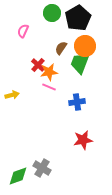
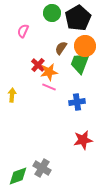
yellow arrow: rotated 72 degrees counterclockwise
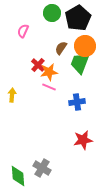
green diamond: rotated 75 degrees counterclockwise
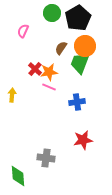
red cross: moved 3 px left, 4 px down
gray cross: moved 4 px right, 10 px up; rotated 24 degrees counterclockwise
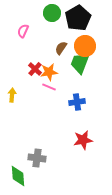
gray cross: moved 9 px left
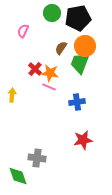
black pentagon: rotated 20 degrees clockwise
orange star: moved 1 px right, 1 px down; rotated 18 degrees clockwise
green diamond: rotated 15 degrees counterclockwise
